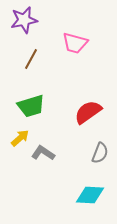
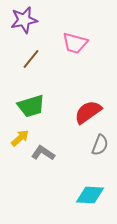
brown line: rotated 10 degrees clockwise
gray semicircle: moved 8 px up
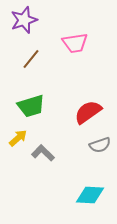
purple star: rotated 8 degrees counterclockwise
pink trapezoid: rotated 24 degrees counterclockwise
yellow arrow: moved 2 px left
gray semicircle: rotated 50 degrees clockwise
gray L-shape: rotated 10 degrees clockwise
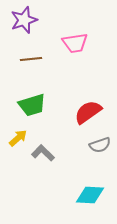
brown line: rotated 45 degrees clockwise
green trapezoid: moved 1 px right, 1 px up
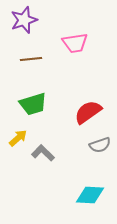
green trapezoid: moved 1 px right, 1 px up
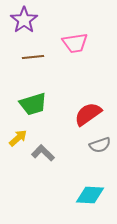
purple star: rotated 16 degrees counterclockwise
brown line: moved 2 px right, 2 px up
red semicircle: moved 2 px down
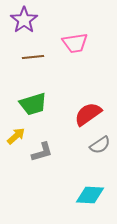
yellow arrow: moved 2 px left, 2 px up
gray semicircle: rotated 15 degrees counterclockwise
gray L-shape: moved 1 px left, 1 px up; rotated 120 degrees clockwise
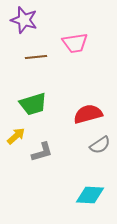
purple star: rotated 20 degrees counterclockwise
brown line: moved 3 px right
red semicircle: rotated 20 degrees clockwise
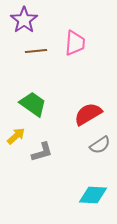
purple star: rotated 20 degrees clockwise
pink trapezoid: rotated 76 degrees counterclockwise
brown line: moved 6 px up
green trapezoid: rotated 128 degrees counterclockwise
red semicircle: rotated 16 degrees counterclockwise
cyan diamond: moved 3 px right
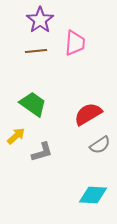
purple star: moved 16 px right
